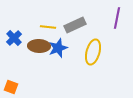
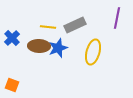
blue cross: moved 2 px left
orange square: moved 1 px right, 2 px up
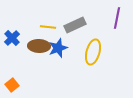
orange square: rotated 32 degrees clockwise
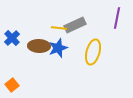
yellow line: moved 11 px right, 1 px down
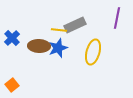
yellow line: moved 2 px down
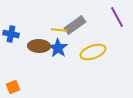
purple line: moved 1 px up; rotated 40 degrees counterclockwise
gray rectangle: rotated 10 degrees counterclockwise
blue cross: moved 1 px left, 4 px up; rotated 35 degrees counterclockwise
blue star: rotated 18 degrees counterclockwise
yellow ellipse: rotated 55 degrees clockwise
orange square: moved 1 px right, 2 px down; rotated 16 degrees clockwise
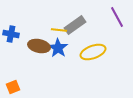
brown ellipse: rotated 10 degrees clockwise
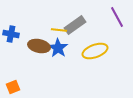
yellow ellipse: moved 2 px right, 1 px up
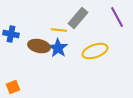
gray rectangle: moved 3 px right, 7 px up; rotated 15 degrees counterclockwise
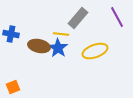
yellow line: moved 2 px right, 4 px down
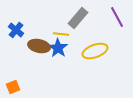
blue cross: moved 5 px right, 4 px up; rotated 28 degrees clockwise
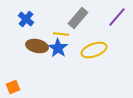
purple line: rotated 70 degrees clockwise
blue cross: moved 10 px right, 11 px up
brown ellipse: moved 2 px left
yellow ellipse: moved 1 px left, 1 px up
